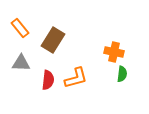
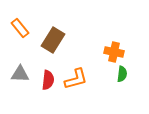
gray triangle: moved 1 px left, 11 px down
orange L-shape: moved 1 px down
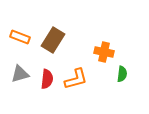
orange rectangle: moved 9 px down; rotated 30 degrees counterclockwise
orange cross: moved 10 px left
gray triangle: rotated 18 degrees counterclockwise
red semicircle: moved 1 px left, 1 px up
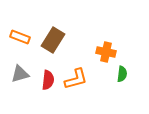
orange cross: moved 2 px right
red semicircle: moved 1 px right, 1 px down
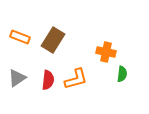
gray triangle: moved 3 px left, 4 px down; rotated 18 degrees counterclockwise
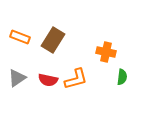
green semicircle: moved 3 px down
red semicircle: rotated 96 degrees clockwise
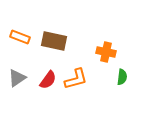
brown rectangle: moved 1 px right, 1 px down; rotated 70 degrees clockwise
red semicircle: rotated 66 degrees counterclockwise
